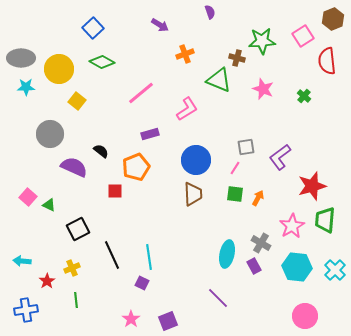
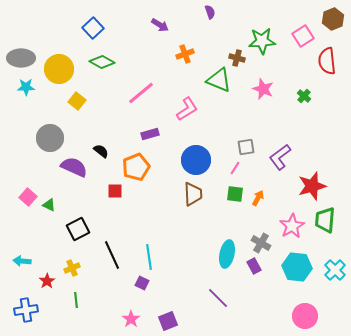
gray circle at (50, 134): moved 4 px down
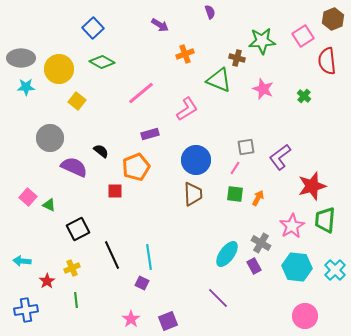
cyan ellipse at (227, 254): rotated 24 degrees clockwise
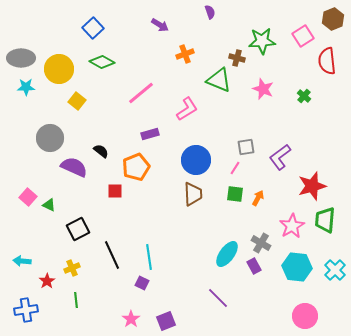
purple square at (168, 321): moved 2 px left
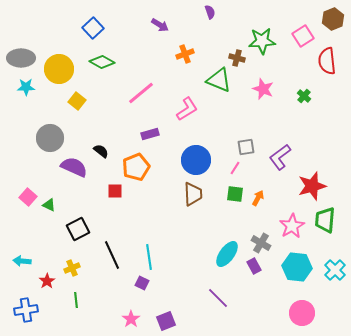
pink circle at (305, 316): moved 3 px left, 3 px up
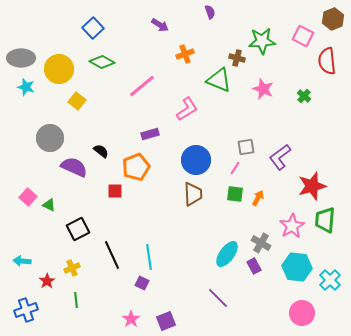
pink square at (303, 36): rotated 30 degrees counterclockwise
cyan star at (26, 87): rotated 18 degrees clockwise
pink line at (141, 93): moved 1 px right, 7 px up
cyan cross at (335, 270): moved 5 px left, 10 px down
blue cross at (26, 310): rotated 10 degrees counterclockwise
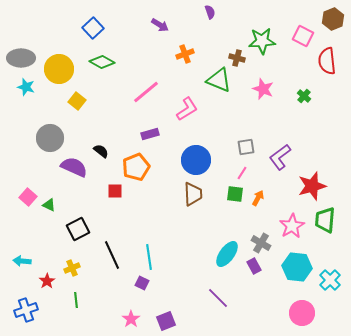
pink line at (142, 86): moved 4 px right, 6 px down
pink line at (235, 168): moved 7 px right, 5 px down
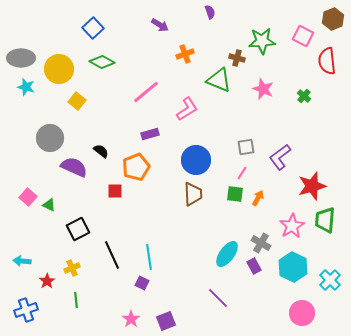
cyan hexagon at (297, 267): moved 4 px left; rotated 20 degrees clockwise
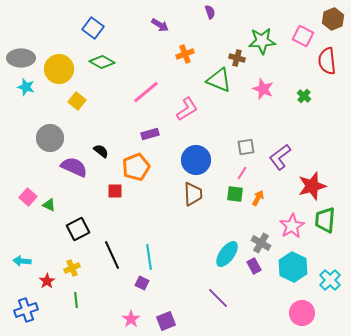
blue square at (93, 28): rotated 10 degrees counterclockwise
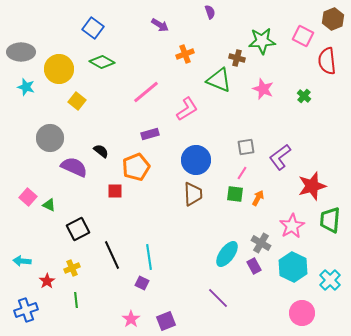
gray ellipse at (21, 58): moved 6 px up
green trapezoid at (325, 220): moved 5 px right
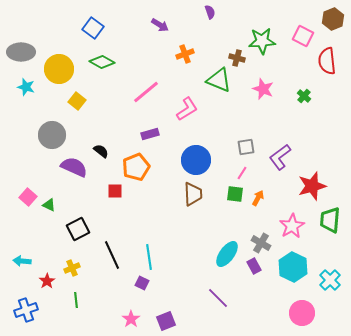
gray circle at (50, 138): moved 2 px right, 3 px up
